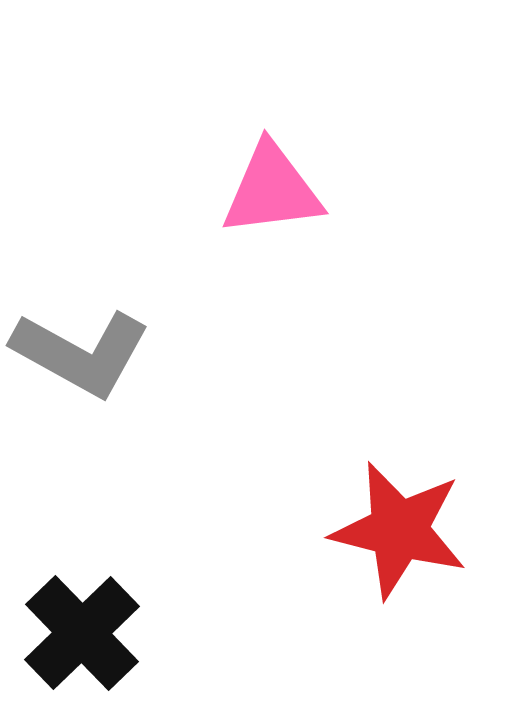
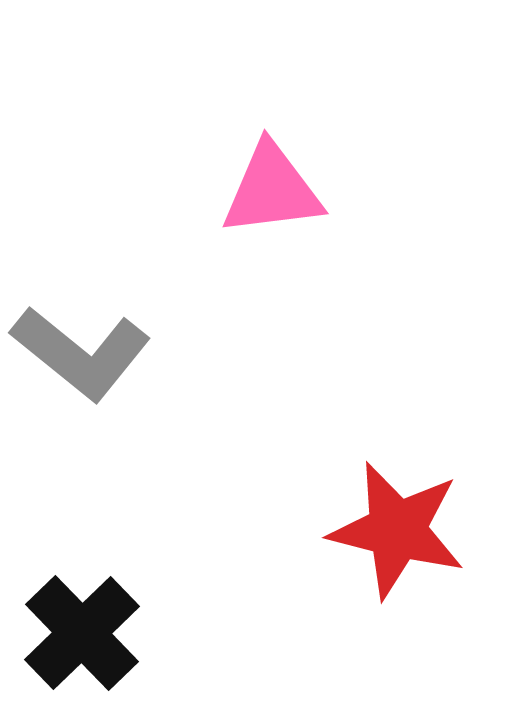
gray L-shape: rotated 10 degrees clockwise
red star: moved 2 px left
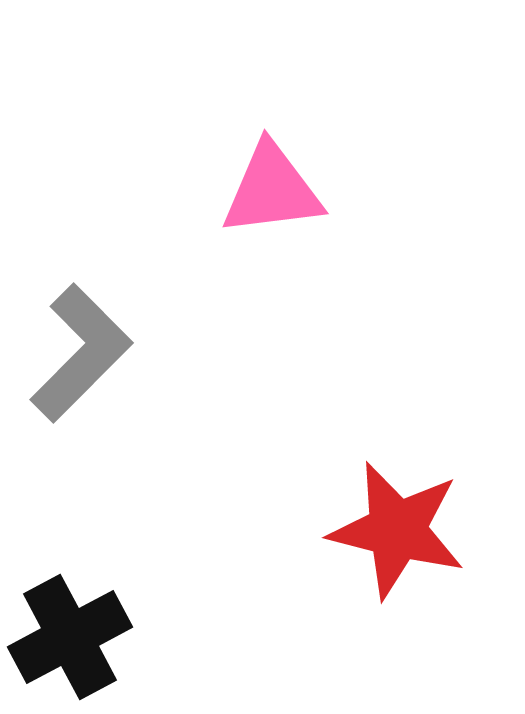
gray L-shape: rotated 84 degrees counterclockwise
black cross: moved 12 px left, 4 px down; rotated 16 degrees clockwise
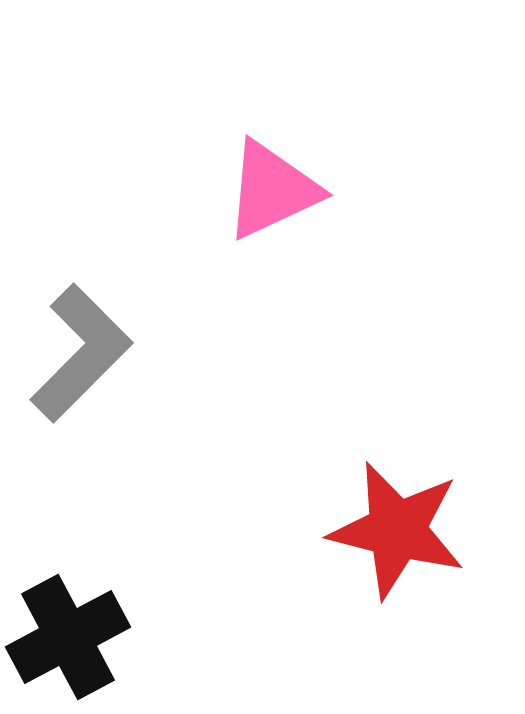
pink triangle: rotated 18 degrees counterclockwise
black cross: moved 2 px left
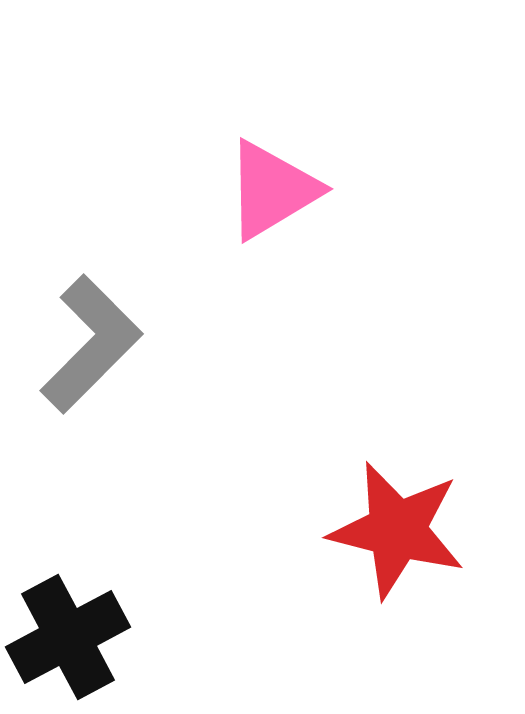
pink triangle: rotated 6 degrees counterclockwise
gray L-shape: moved 10 px right, 9 px up
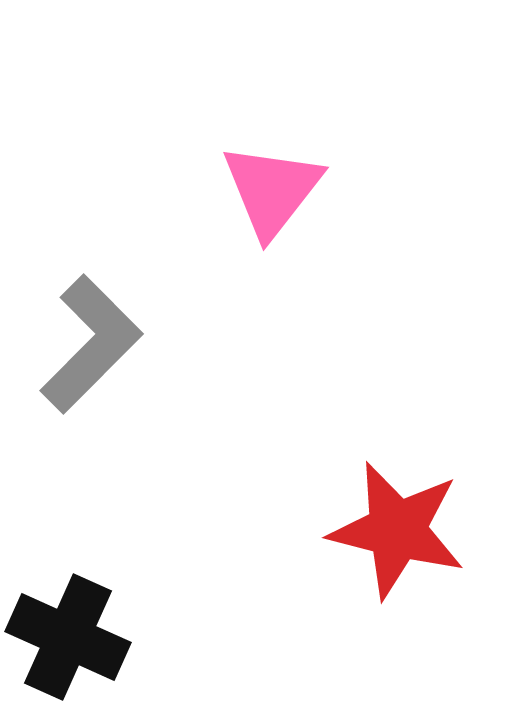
pink triangle: rotated 21 degrees counterclockwise
black cross: rotated 38 degrees counterclockwise
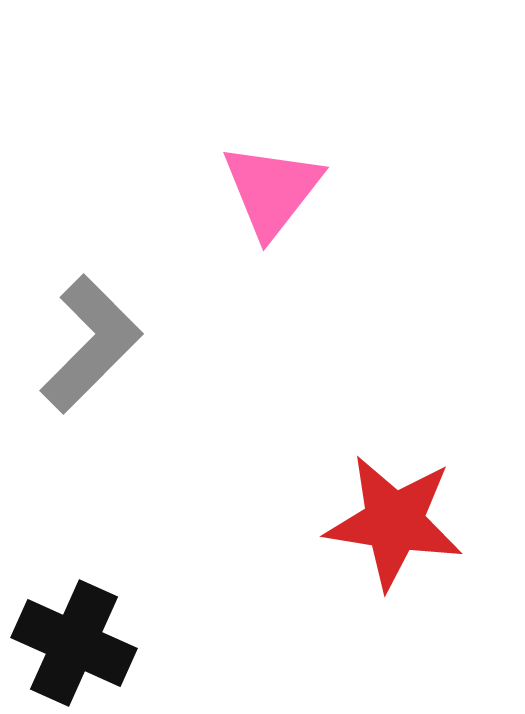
red star: moved 3 px left, 8 px up; rotated 5 degrees counterclockwise
black cross: moved 6 px right, 6 px down
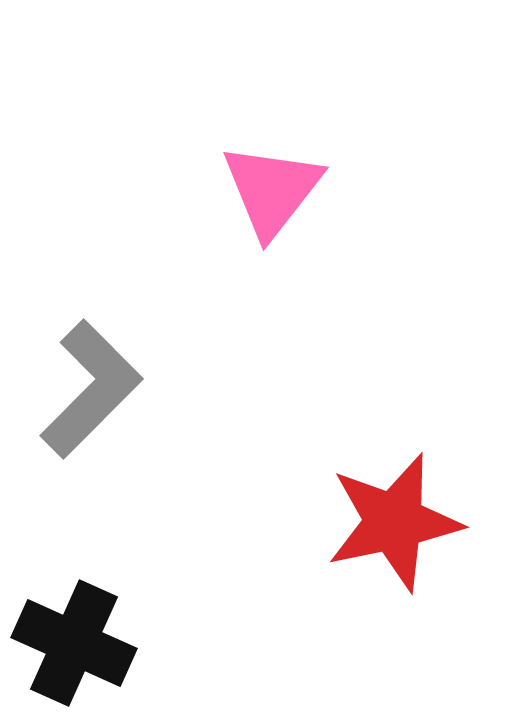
gray L-shape: moved 45 px down
red star: rotated 21 degrees counterclockwise
